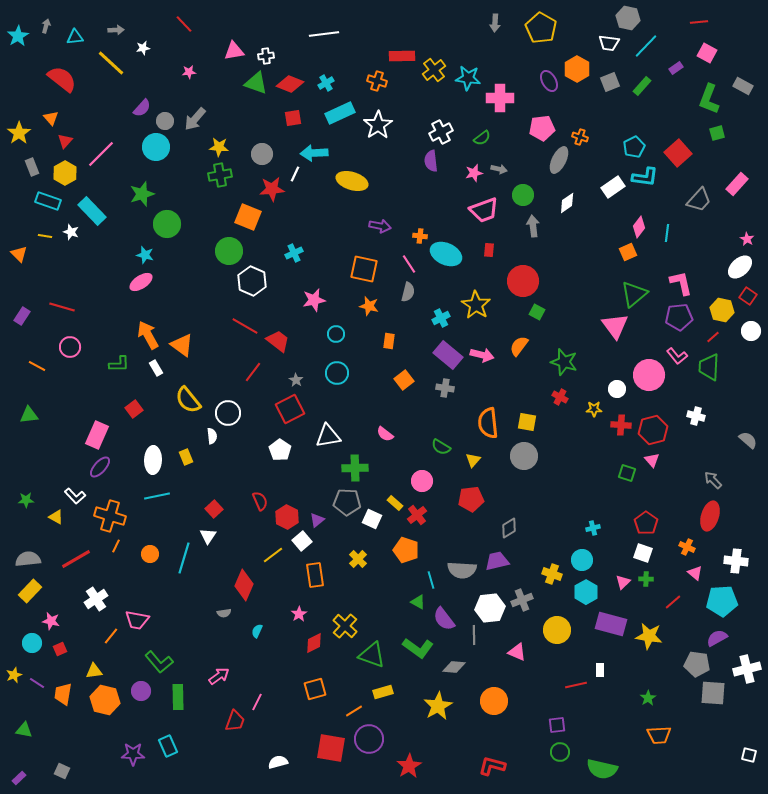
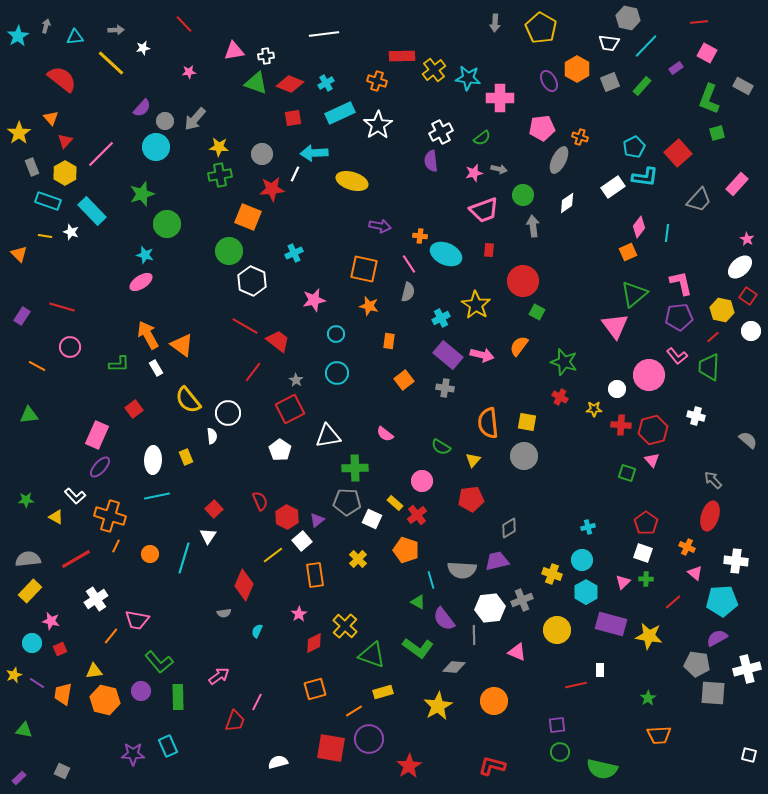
cyan cross at (593, 528): moved 5 px left, 1 px up
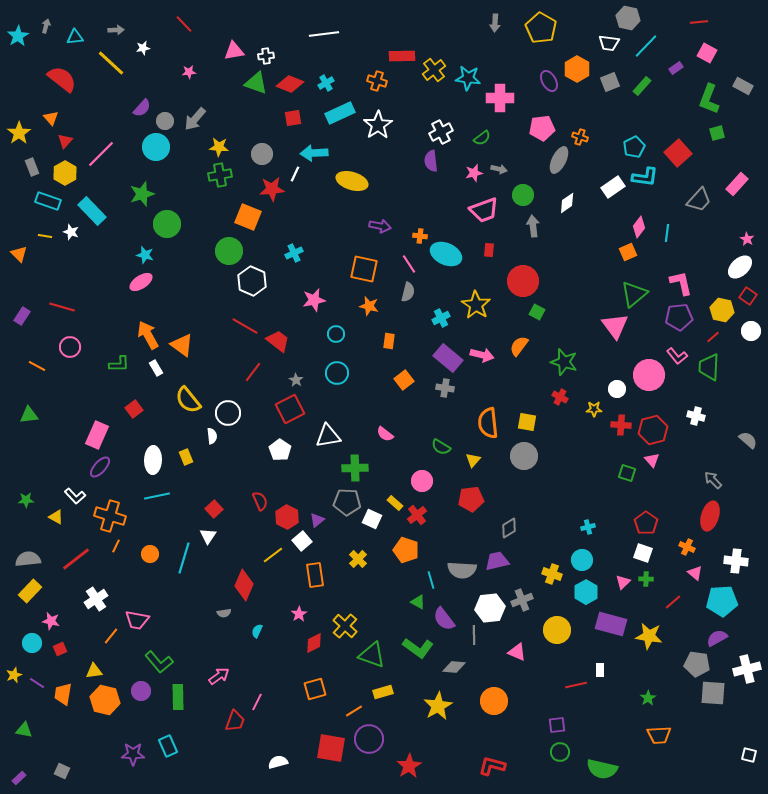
purple rectangle at (448, 355): moved 3 px down
red line at (76, 559): rotated 8 degrees counterclockwise
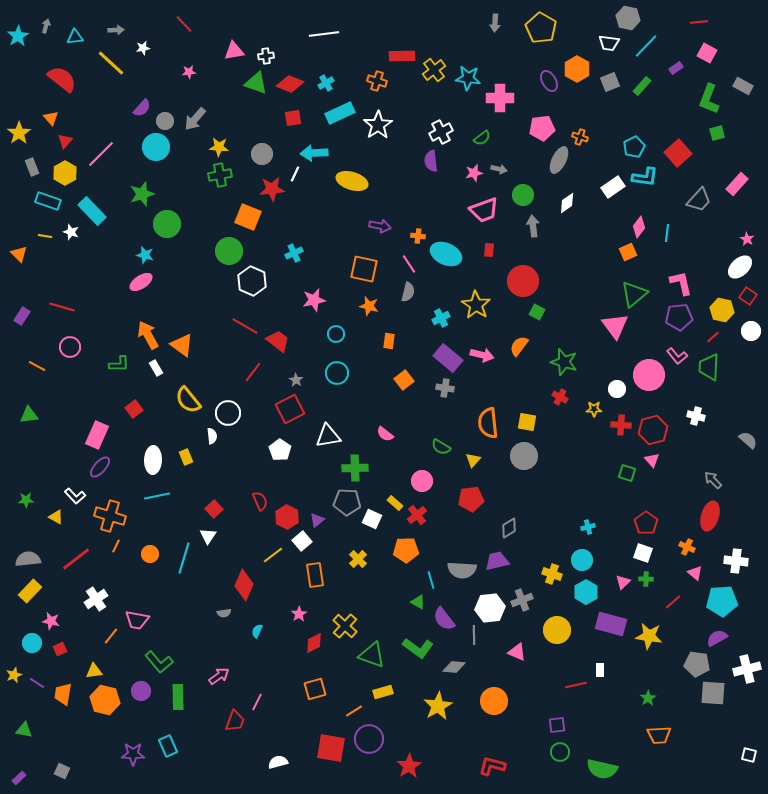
orange cross at (420, 236): moved 2 px left
orange pentagon at (406, 550): rotated 20 degrees counterclockwise
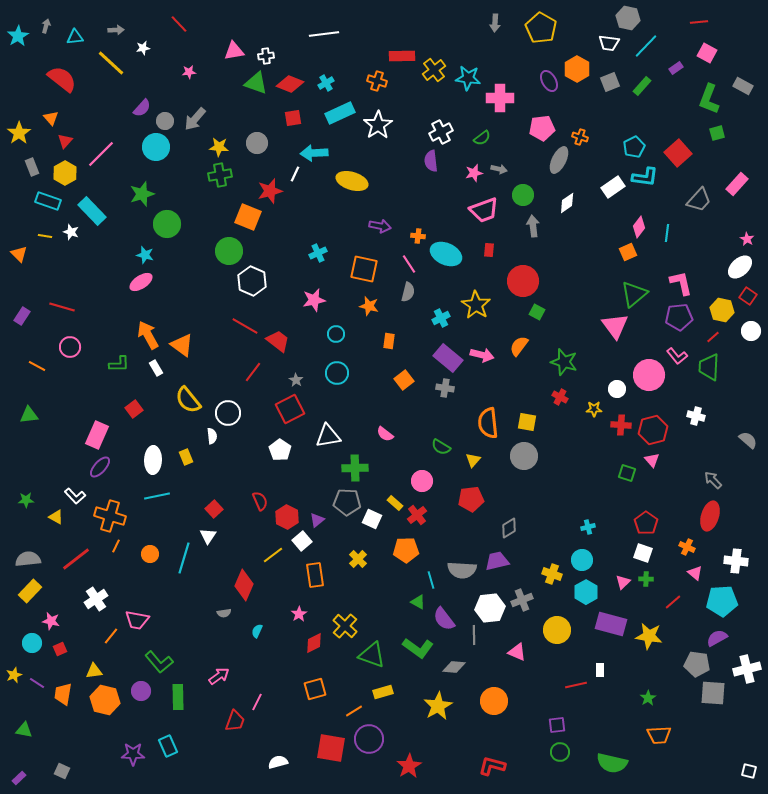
red line at (184, 24): moved 5 px left
gray circle at (262, 154): moved 5 px left, 11 px up
red star at (272, 189): moved 2 px left, 2 px down; rotated 10 degrees counterclockwise
cyan cross at (294, 253): moved 24 px right
white square at (749, 755): moved 16 px down
green semicircle at (602, 769): moved 10 px right, 6 px up
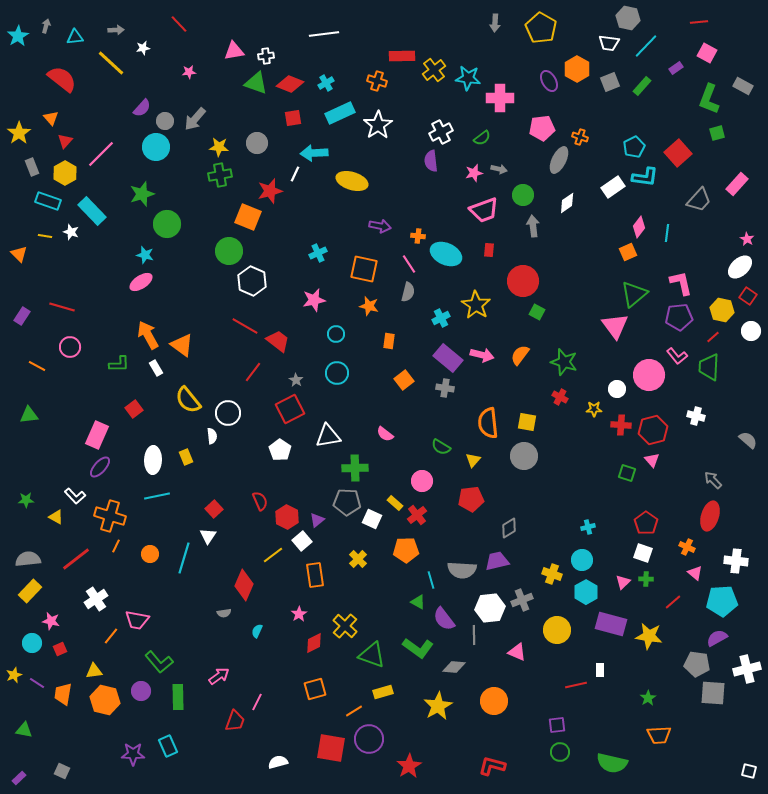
orange semicircle at (519, 346): moved 1 px right, 9 px down
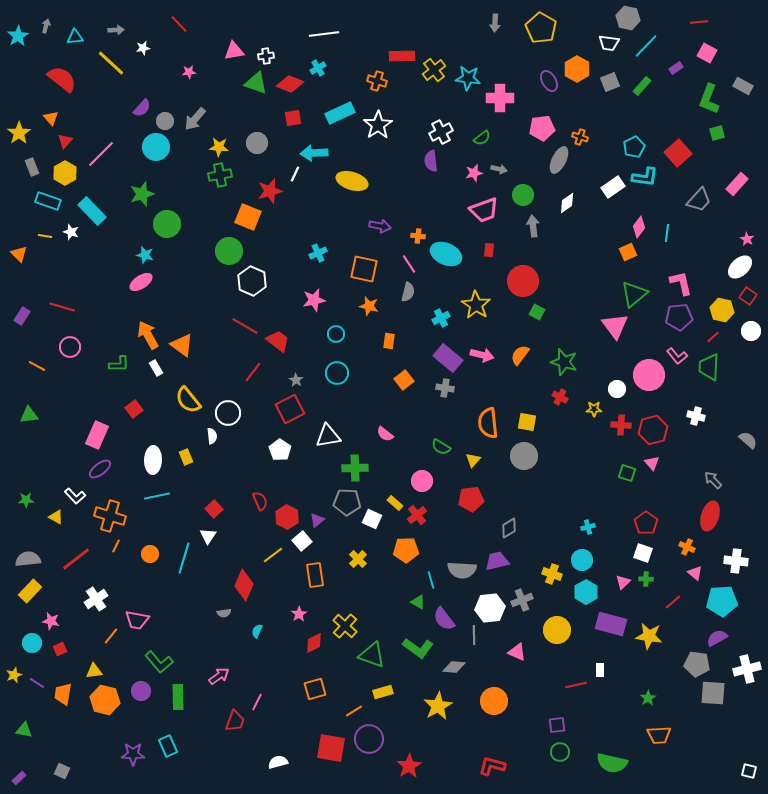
cyan cross at (326, 83): moved 8 px left, 15 px up
pink triangle at (652, 460): moved 3 px down
purple ellipse at (100, 467): moved 2 px down; rotated 10 degrees clockwise
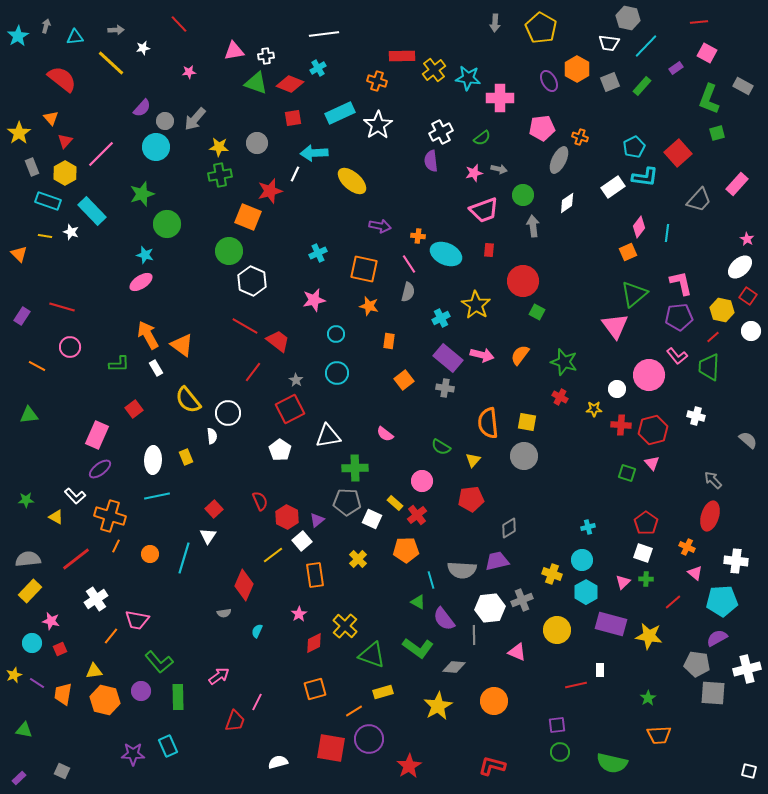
yellow ellipse at (352, 181): rotated 24 degrees clockwise
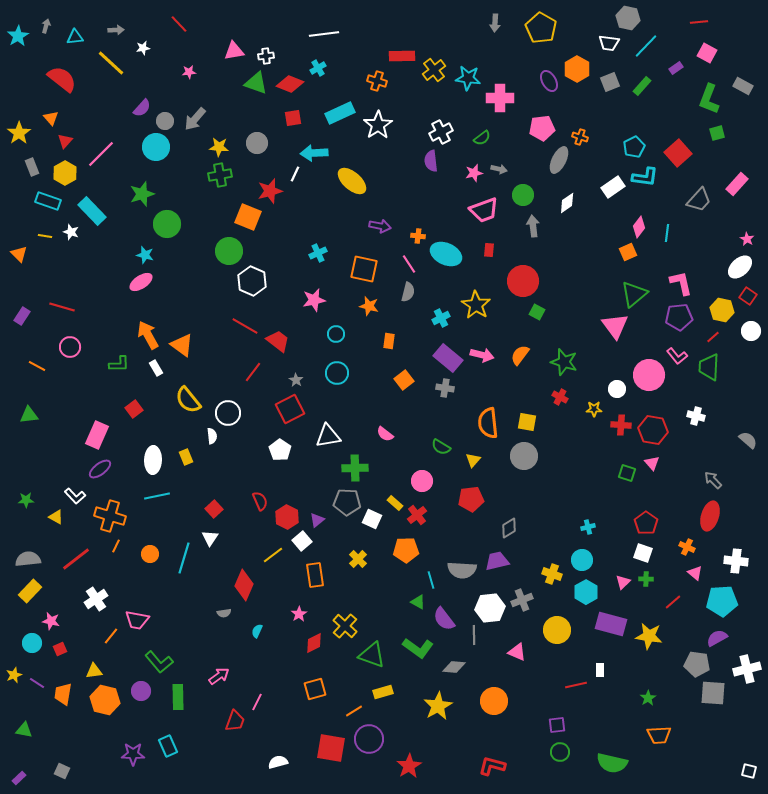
red hexagon at (653, 430): rotated 24 degrees clockwise
white triangle at (208, 536): moved 2 px right, 2 px down
